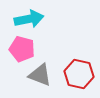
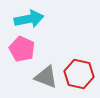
pink pentagon: rotated 10 degrees clockwise
gray triangle: moved 6 px right, 2 px down
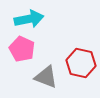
red hexagon: moved 2 px right, 11 px up
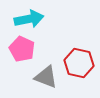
red hexagon: moved 2 px left
